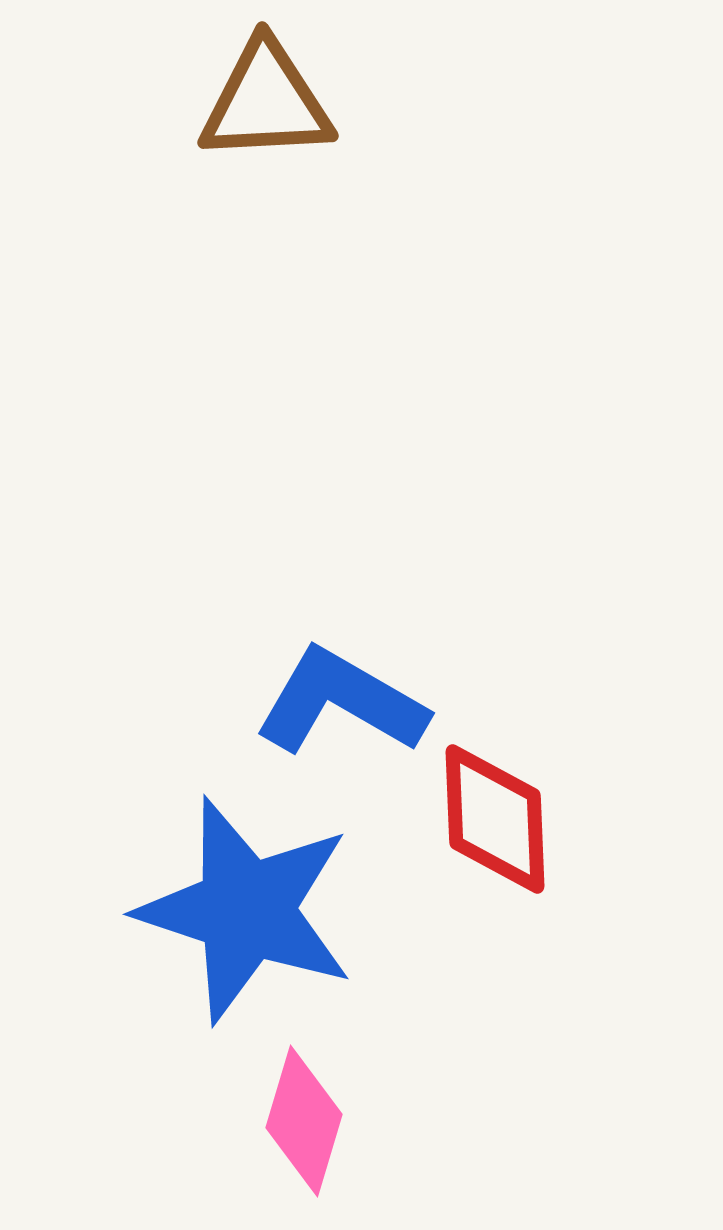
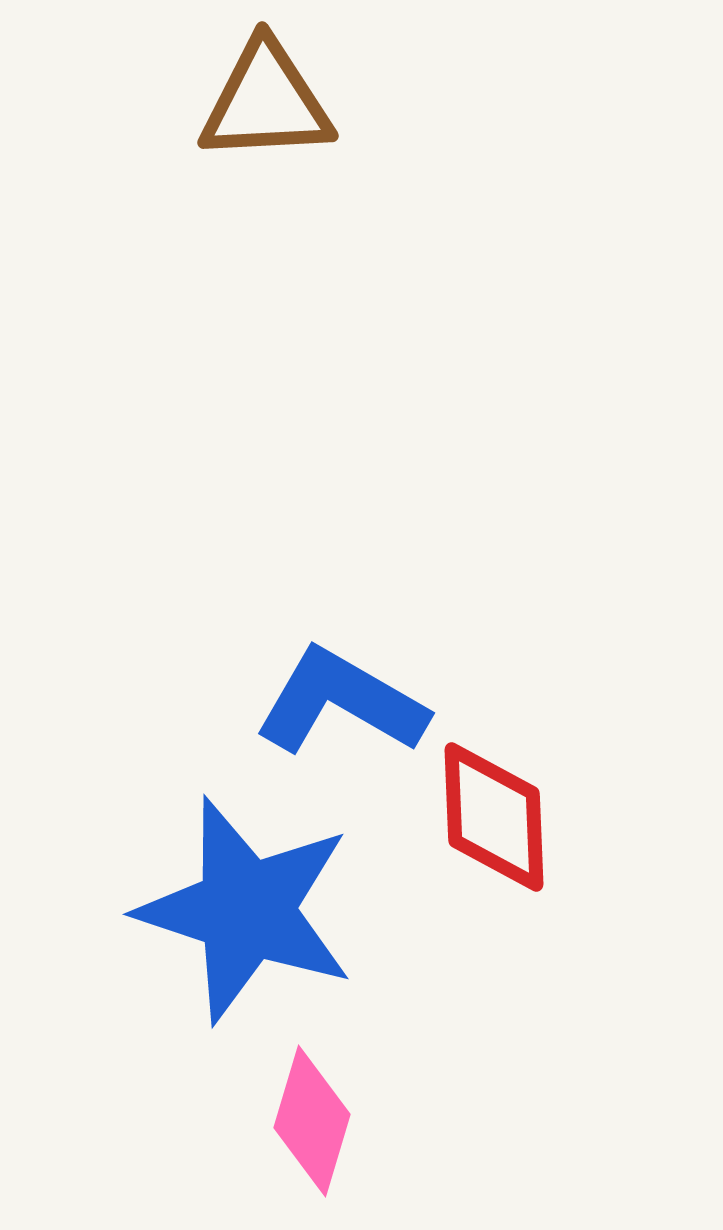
red diamond: moved 1 px left, 2 px up
pink diamond: moved 8 px right
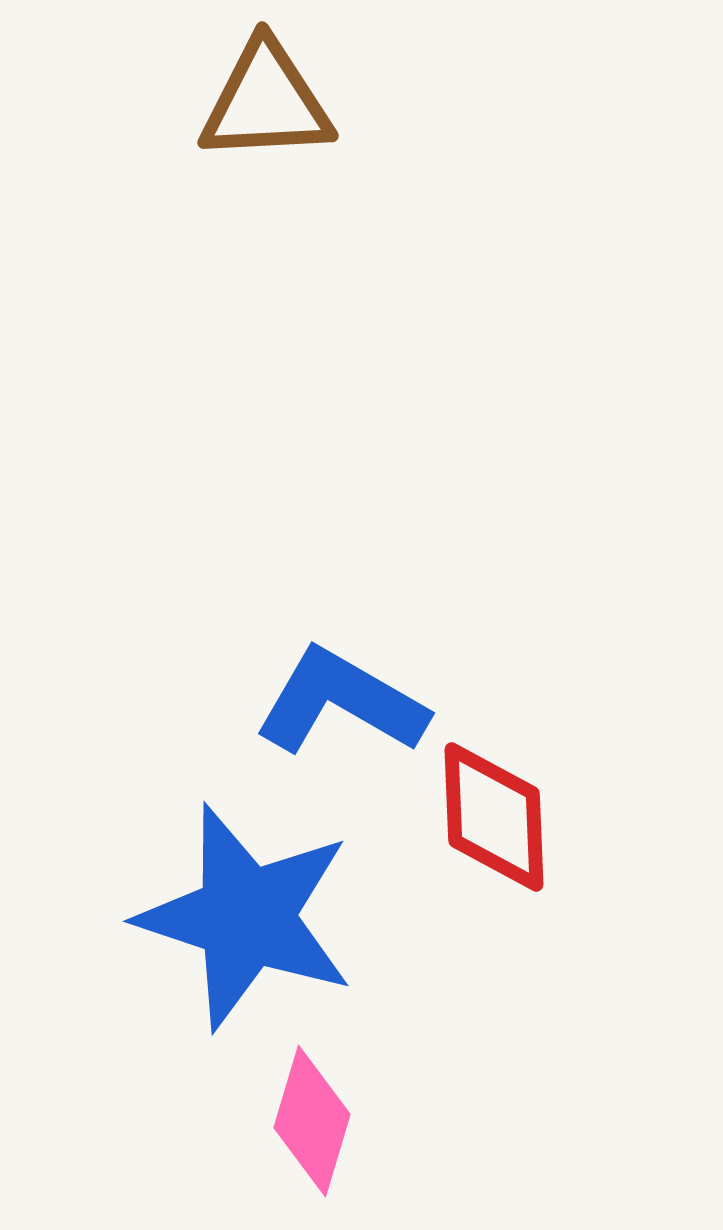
blue star: moved 7 px down
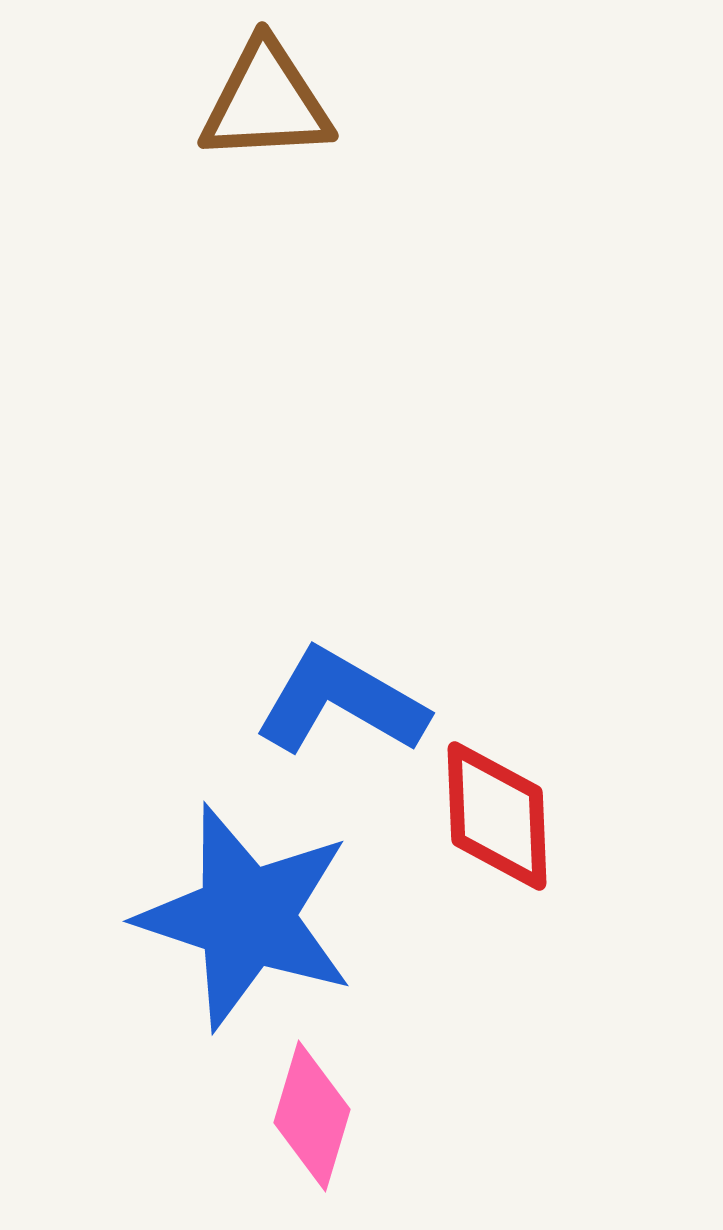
red diamond: moved 3 px right, 1 px up
pink diamond: moved 5 px up
